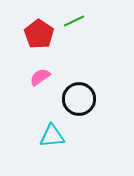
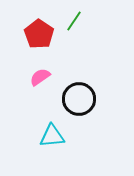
green line: rotated 30 degrees counterclockwise
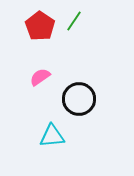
red pentagon: moved 1 px right, 8 px up
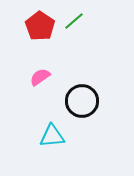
green line: rotated 15 degrees clockwise
black circle: moved 3 px right, 2 px down
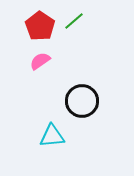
pink semicircle: moved 16 px up
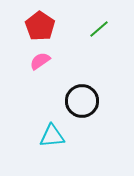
green line: moved 25 px right, 8 px down
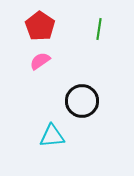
green line: rotated 40 degrees counterclockwise
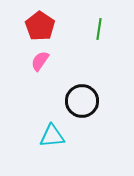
pink semicircle: rotated 20 degrees counterclockwise
